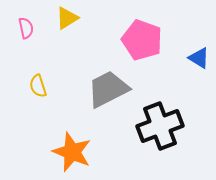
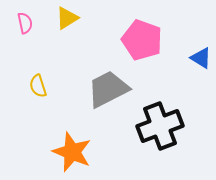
pink semicircle: moved 1 px left, 5 px up
blue triangle: moved 2 px right
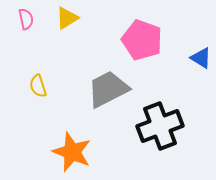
pink semicircle: moved 1 px right, 4 px up
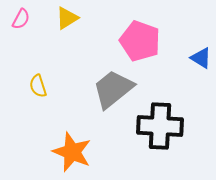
pink semicircle: moved 5 px left; rotated 40 degrees clockwise
pink pentagon: moved 2 px left, 1 px down
gray trapezoid: moved 5 px right; rotated 12 degrees counterclockwise
black cross: rotated 24 degrees clockwise
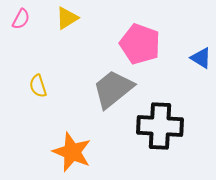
pink pentagon: moved 3 px down
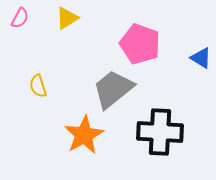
pink semicircle: moved 1 px left, 1 px up
black cross: moved 6 px down
orange star: moved 12 px right, 17 px up; rotated 21 degrees clockwise
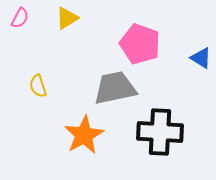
gray trapezoid: moved 2 px right, 1 px up; rotated 27 degrees clockwise
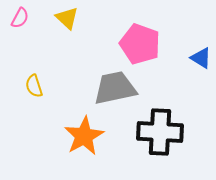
yellow triangle: rotated 45 degrees counterclockwise
yellow semicircle: moved 4 px left
orange star: moved 1 px down
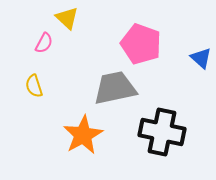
pink semicircle: moved 24 px right, 25 px down
pink pentagon: moved 1 px right
blue triangle: rotated 10 degrees clockwise
black cross: moved 2 px right; rotated 9 degrees clockwise
orange star: moved 1 px left, 1 px up
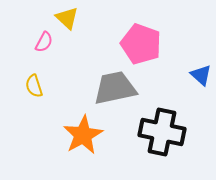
pink semicircle: moved 1 px up
blue triangle: moved 17 px down
